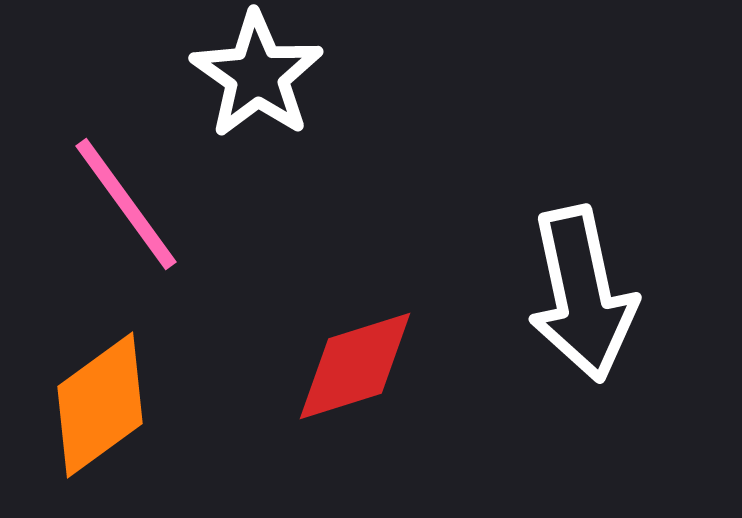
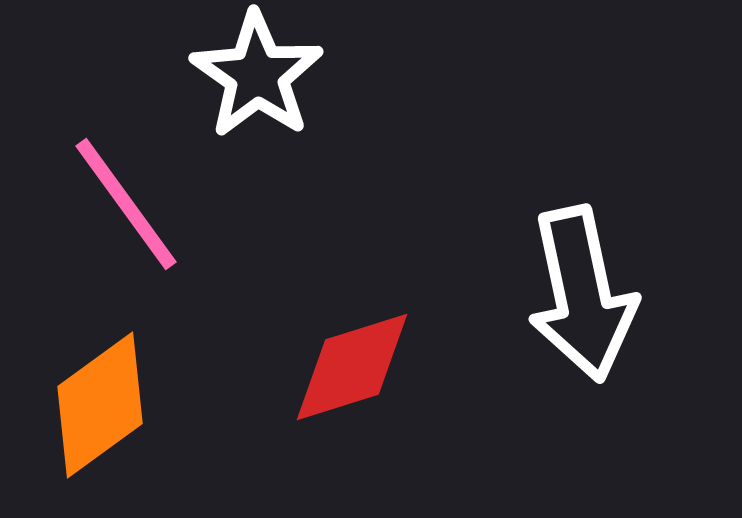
red diamond: moved 3 px left, 1 px down
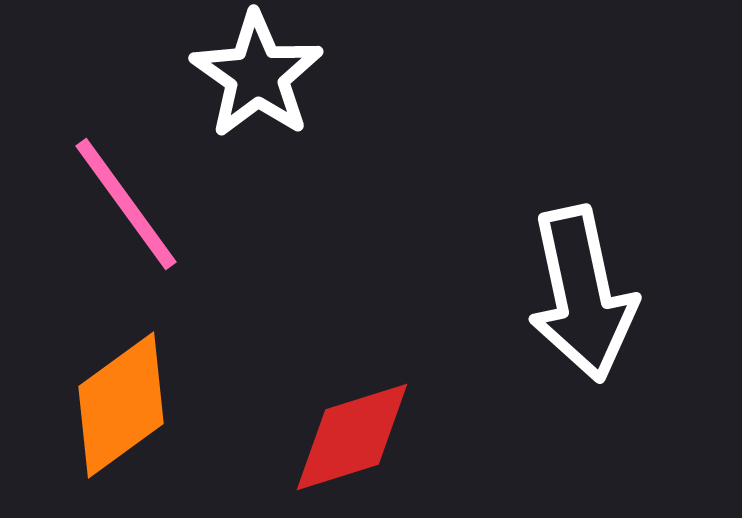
red diamond: moved 70 px down
orange diamond: moved 21 px right
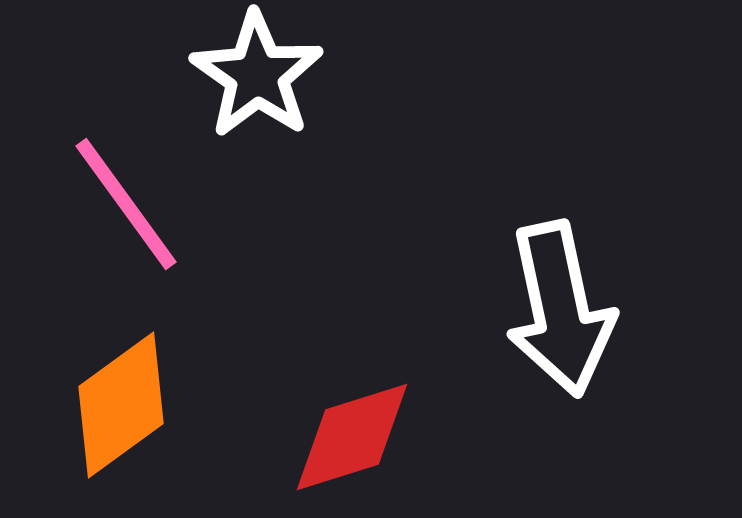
white arrow: moved 22 px left, 15 px down
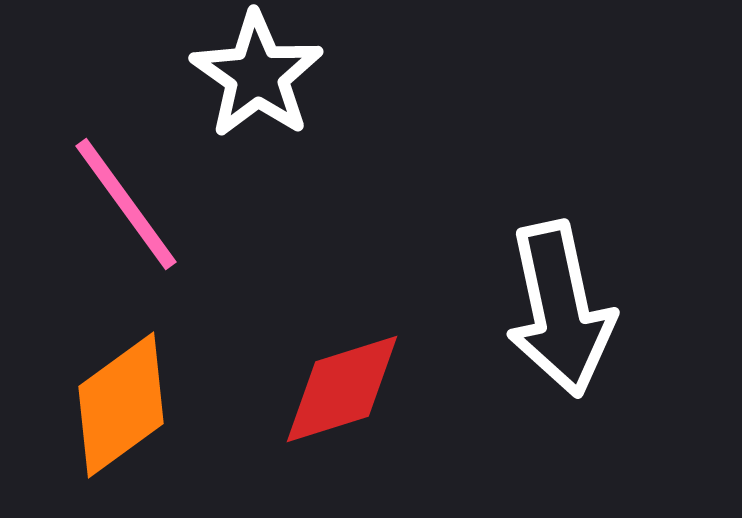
red diamond: moved 10 px left, 48 px up
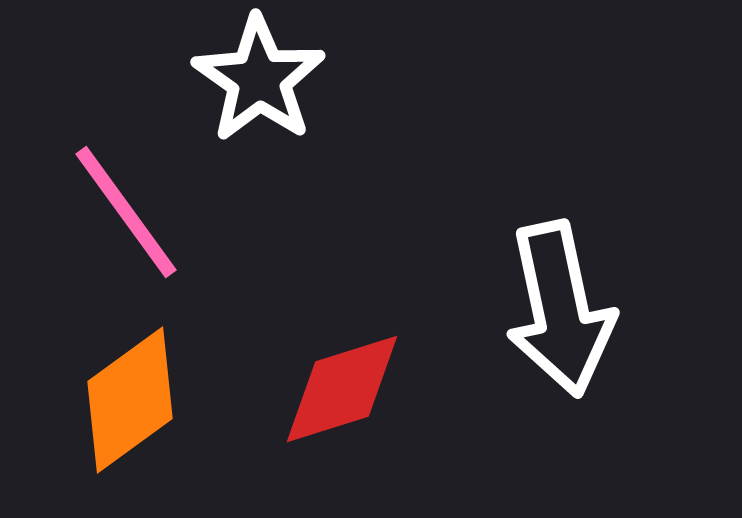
white star: moved 2 px right, 4 px down
pink line: moved 8 px down
orange diamond: moved 9 px right, 5 px up
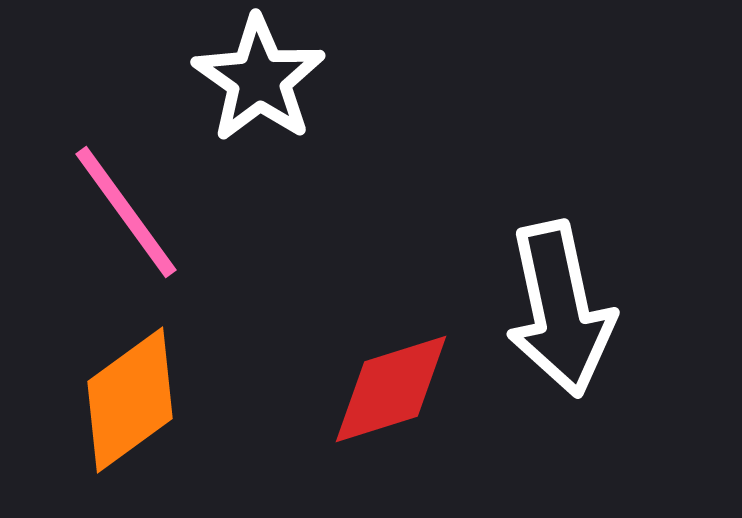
red diamond: moved 49 px right
